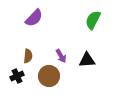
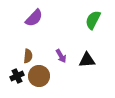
brown circle: moved 10 px left
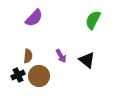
black triangle: rotated 42 degrees clockwise
black cross: moved 1 px right, 1 px up
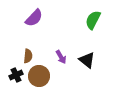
purple arrow: moved 1 px down
black cross: moved 2 px left
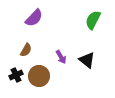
brown semicircle: moved 2 px left, 6 px up; rotated 24 degrees clockwise
